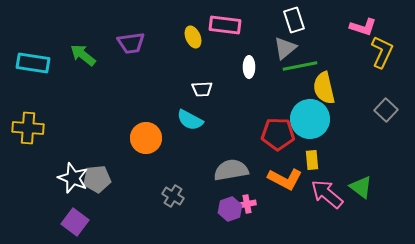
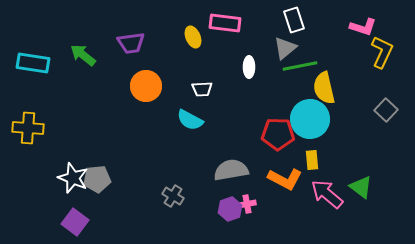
pink rectangle: moved 2 px up
orange circle: moved 52 px up
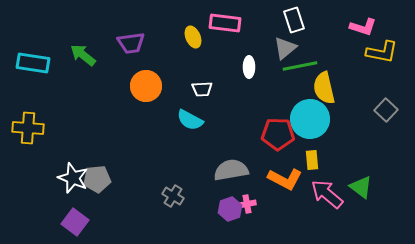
yellow L-shape: rotated 76 degrees clockwise
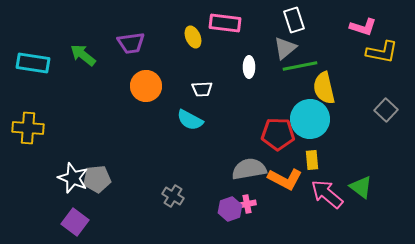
gray semicircle: moved 18 px right, 1 px up
